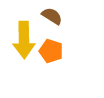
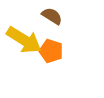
yellow arrow: rotated 57 degrees counterclockwise
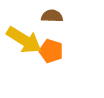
brown semicircle: rotated 30 degrees counterclockwise
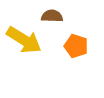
orange pentagon: moved 25 px right, 5 px up
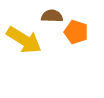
orange pentagon: moved 14 px up
